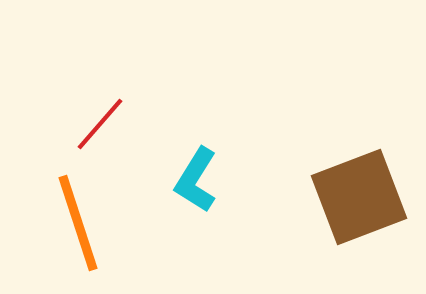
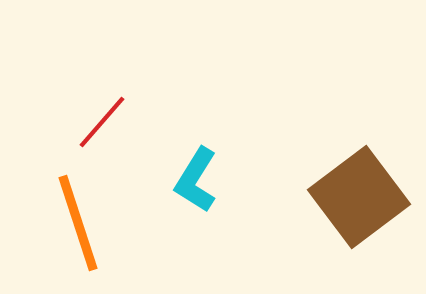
red line: moved 2 px right, 2 px up
brown square: rotated 16 degrees counterclockwise
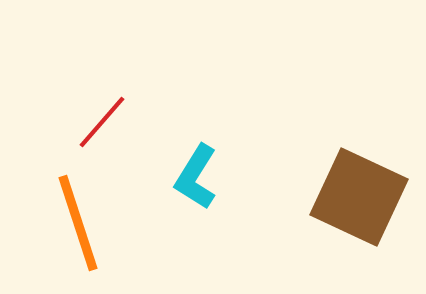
cyan L-shape: moved 3 px up
brown square: rotated 28 degrees counterclockwise
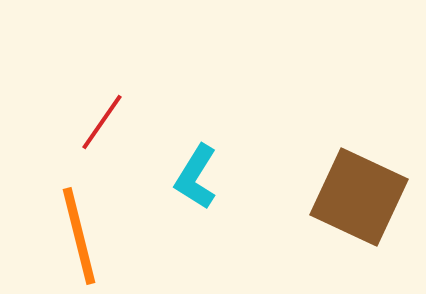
red line: rotated 6 degrees counterclockwise
orange line: moved 1 px right, 13 px down; rotated 4 degrees clockwise
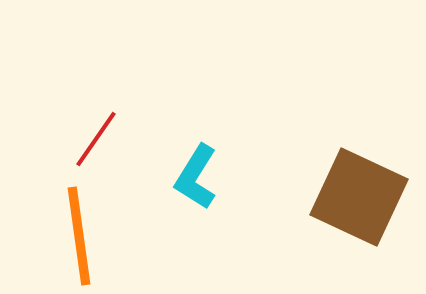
red line: moved 6 px left, 17 px down
orange line: rotated 6 degrees clockwise
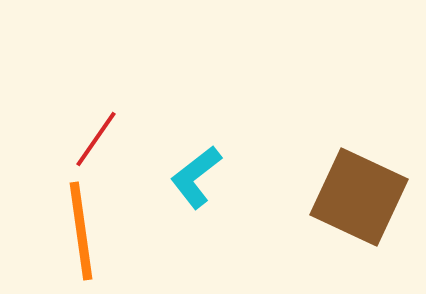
cyan L-shape: rotated 20 degrees clockwise
orange line: moved 2 px right, 5 px up
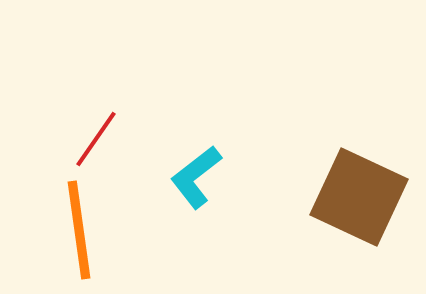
orange line: moved 2 px left, 1 px up
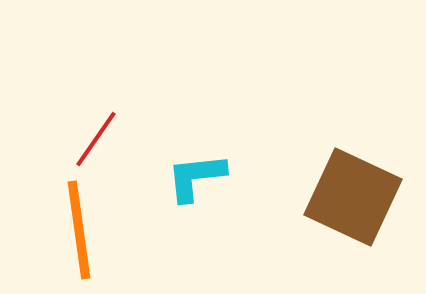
cyan L-shape: rotated 32 degrees clockwise
brown square: moved 6 px left
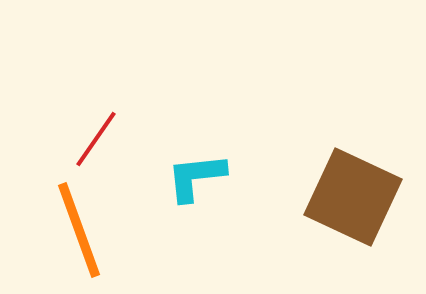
orange line: rotated 12 degrees counterclockwise
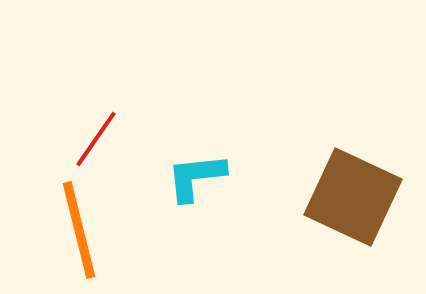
orange line: rotated 6 degrees clockwise
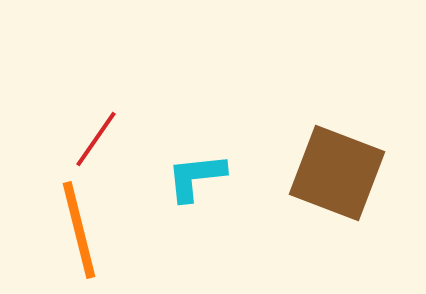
brown square: moved 16 px left, 24 px up; rotated 4 degrees counterclockwise
